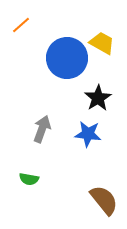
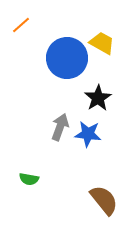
gray arrow: moved 18 px right, 2 px up
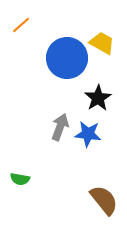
green semicircle: moved 9 px left
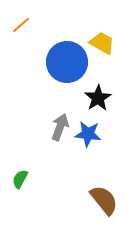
blue circle: moved 4 px down
green semicircle: rotated 108 degrees clockwise
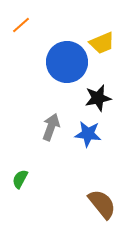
yellow trapezoid: rotated 128 degrees clockwise
black star: rotated 20 degrees clockwise
gray arrow: moved 9 px left
brown semicircle: moved 2 px left, 4 px down
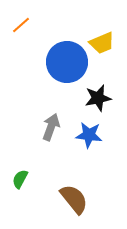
blue star: moved 1 px right, 1 px down
brown semicircle: moved 28 px left, 5 px up
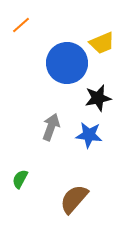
blue circle: moved 1 px down
brown semicircle: rotated 100 degrees counterclockwise
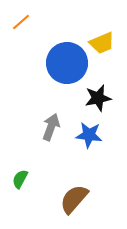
orange line: moved 3 px up
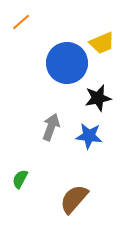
blue star: moved 1 px down
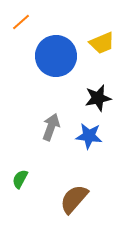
blue circle: moved 11 px left, 7 px up
